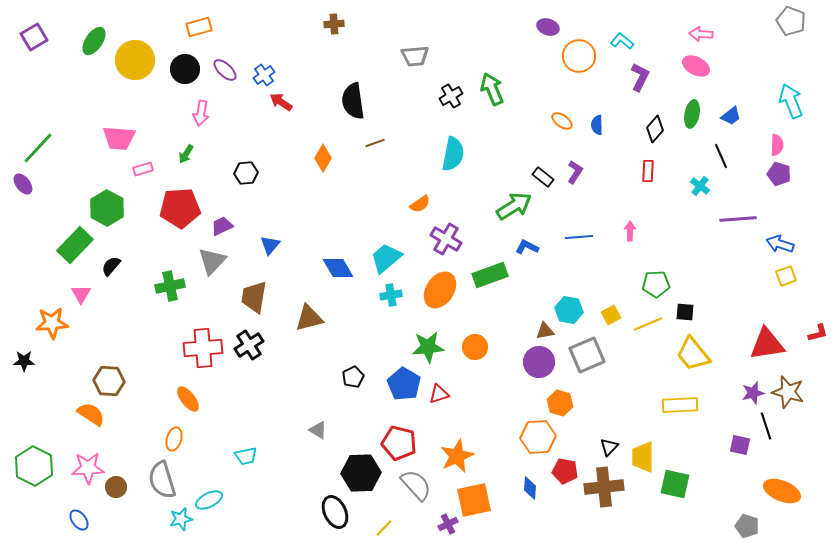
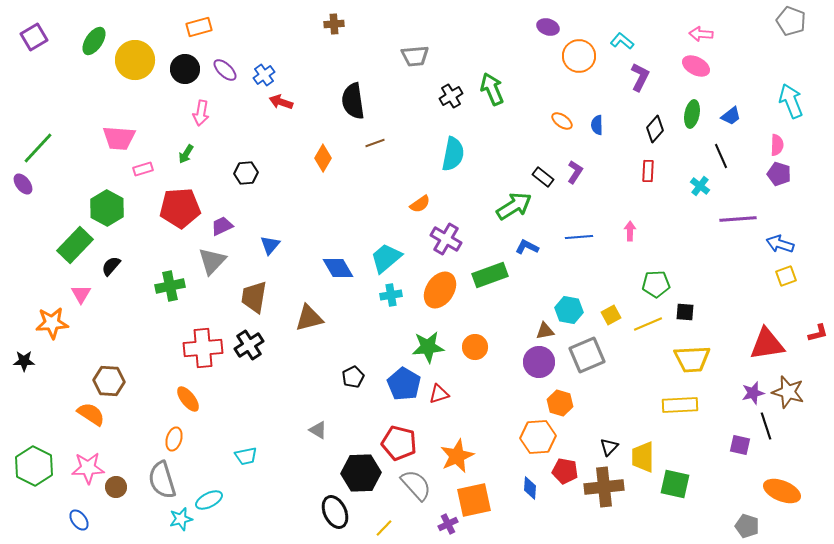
red arrow at (281, 102): rotated 15 degrees counterclockwise
yellow trapezoid at (693, 354): moved 1 px left, 5 px down; rotated 54 degrees counterclockwise
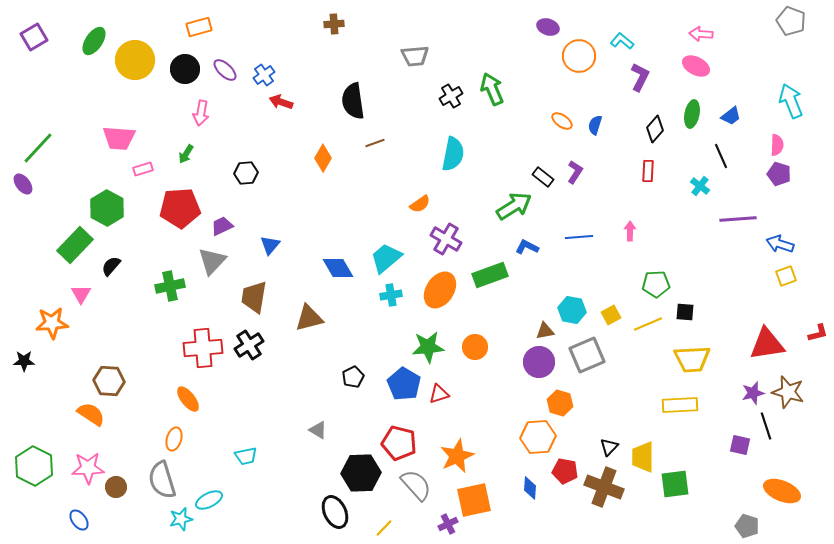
blue semicircle at (597, 125): moved 2 px left; rotated 18 degrees clockwise
cyan hexagon at (569, 310): moved 3 px right
green square at (675, 484): rotated 20 degrees counterclockwise
brown cross at (604, 487): rotated 27 degrees clockwise
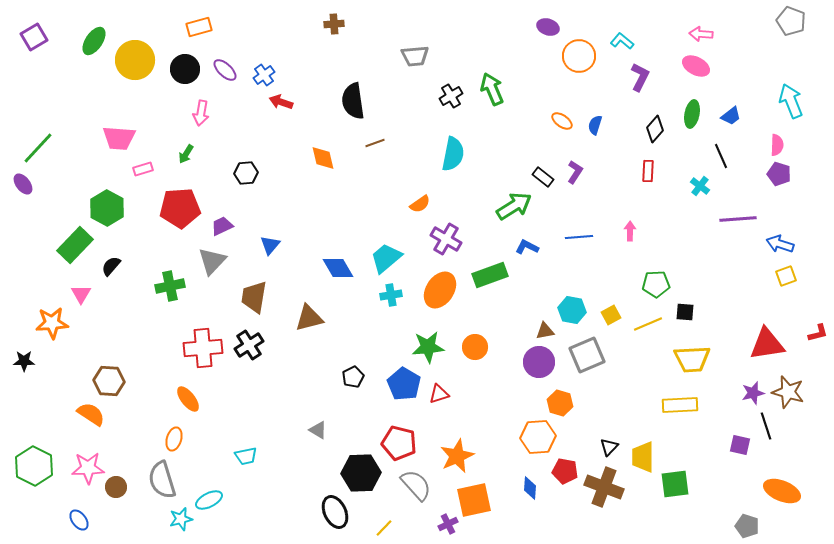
orange diamond at (323, 158): rotated 44 degrees counterclockwise
